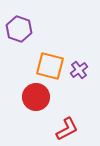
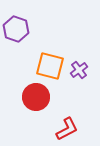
purple hexagon: moved 3 px left
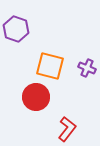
purple cross: moved 8 px right, 2 px up; rotated 30 degrees counterclockwise
red L-shape: rotated 25 degrees counterclockwise
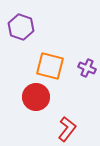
purple hexagon: moved 5 px right, 2 px up
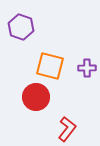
purple cross: rotated 24 degrees counterclockwise
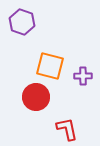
purple hexagon: moved 1 px right, 5 px up
purple cross: moved 4 px left, 8 px down
red L-shape: rotated 50 degrees counterclockwise
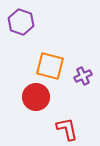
purple hexagon: moved 1 px left
purple cross: rotated 24 degrees counterclockwise
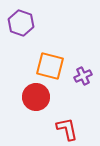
purple hexagon: moved 1 px down
